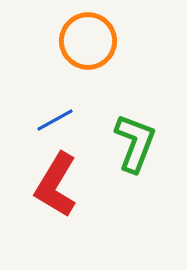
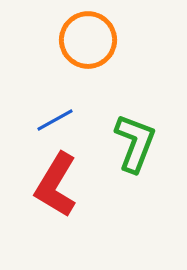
orange circle: moved 1 px up
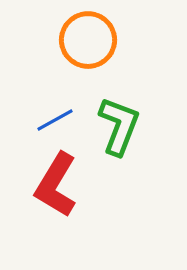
green L-shape: moved 16 px left, 17 px up
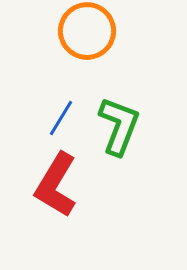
orange circle: moved 1 px left, 9 px up
blue line: moved 6 px right, 2 px up; rotated 30 degrees counterclockwise
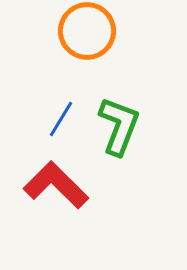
blue line: moved 1 px down
red L-shape: rotated 104 degrees clockwise
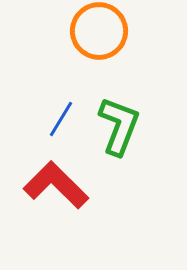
orange circle: moved 12 px right
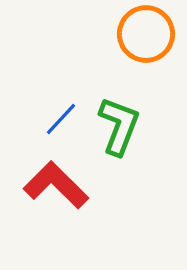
orange circle: moved 47 px right, 3 px down
blue line: rotated 12 degrees clockwise
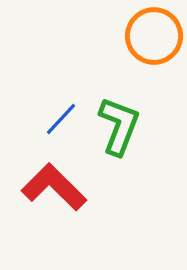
orange circle: moved 8 px right, 2 px down
red L-shape: moved 2 px left, 2 px down
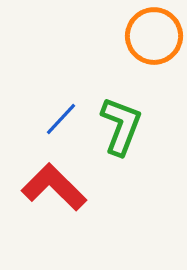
green L-shape: moved 2 px right
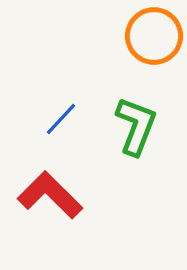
green L-shape: moved 15 px right
red L-shape: moved 4 px left, 8 px down
